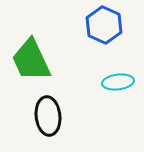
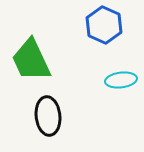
cyan ellipse: moved 3 px right, 2 px up
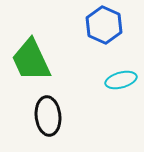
cyan ellipse: rotated 8 degrees counterclockwise
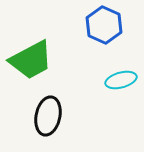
green trapezoid: rotated 93 degrees counterclockwise
black ellipse: rotated 18 degrees clockwise
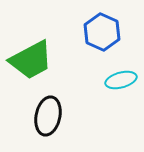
blue hexagon: moved 2 px left, 7 px down
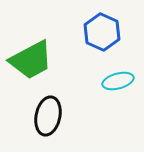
cyan ellipse: moved 3 px left, 1 px down
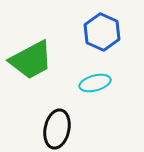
cyan ellipse: moved 23 px left, 2 px down
black ellipse: moved 9 px right, 13 px down
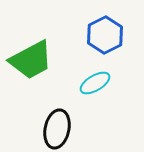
blue hexagon: moved 3 px right, 3 px down; rotated 9 degrees clockwise
cyan ellipse: rotated 16 degrees counterclockwise
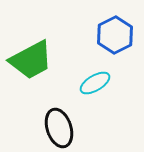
blue hexagon: moved 10 px right
black ellipse: moved 2 px right, 1 px up; rotated 30 degrees counterclockwise
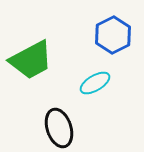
blue hexagon: moved 2 px left
